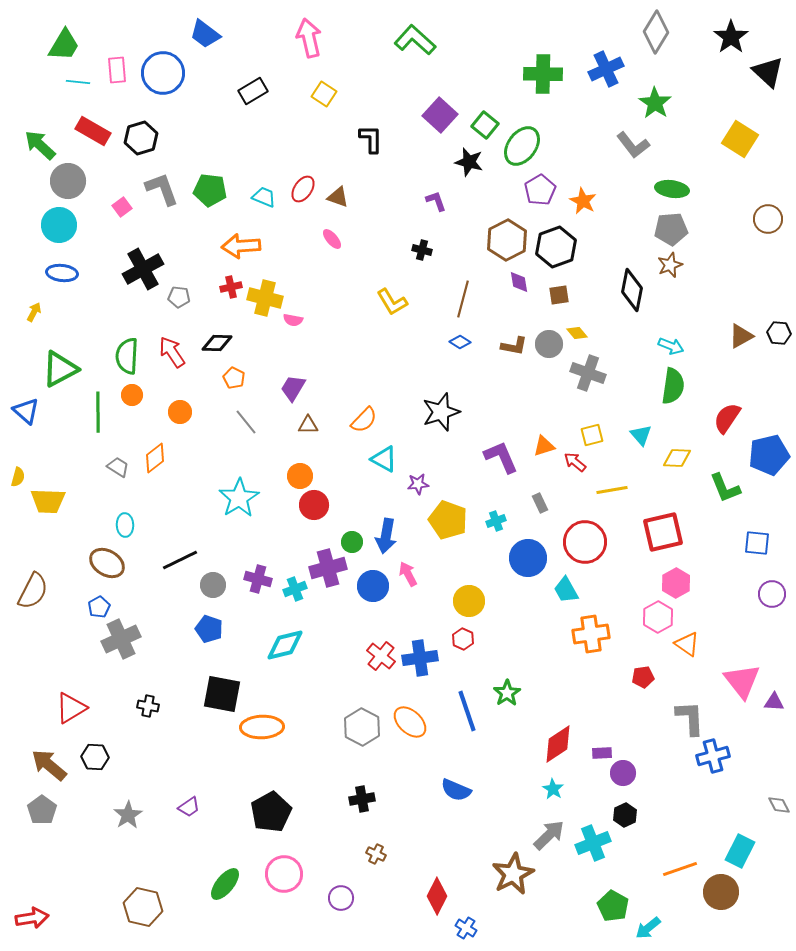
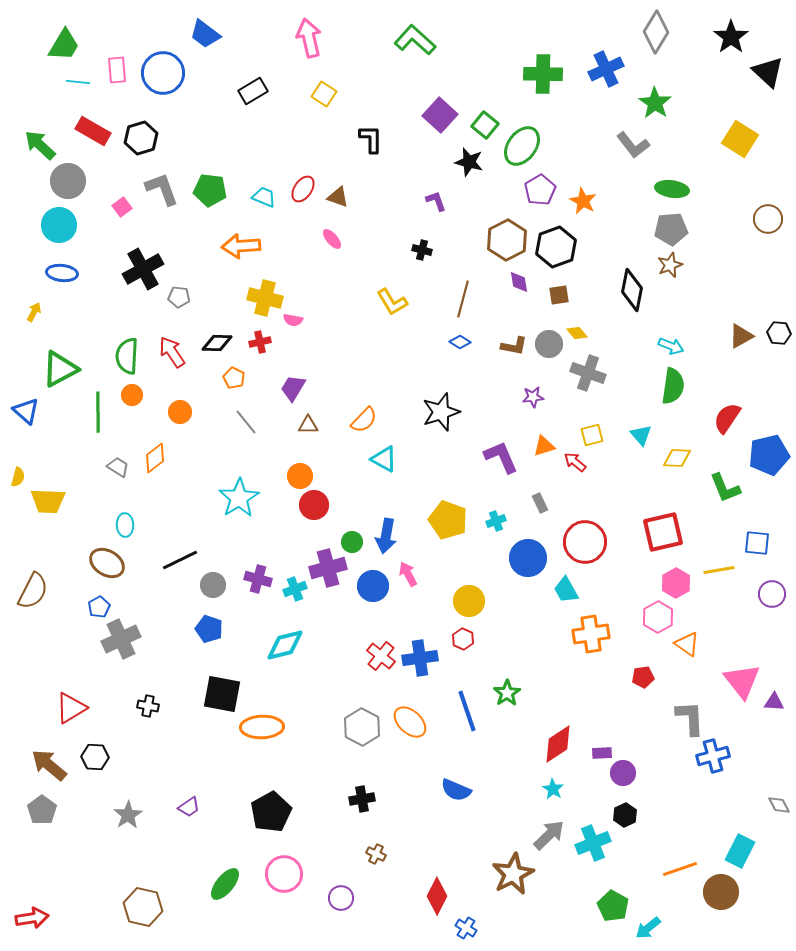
red cross at (231, 287): moved 29 px right, 55 px down
purple star at (418, 484): moved 115 px right, 87 px up
yellow line at (612, 490): moved 107 px right, 80 px down
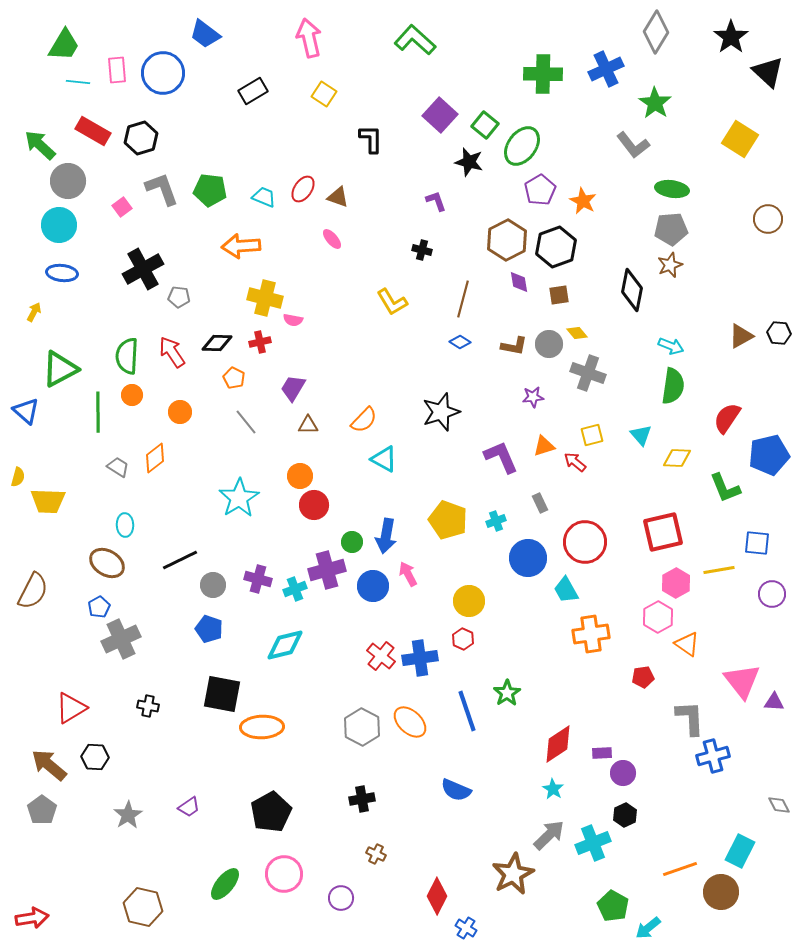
purple cross at (328, 568): moved 1 px left, 2 px down
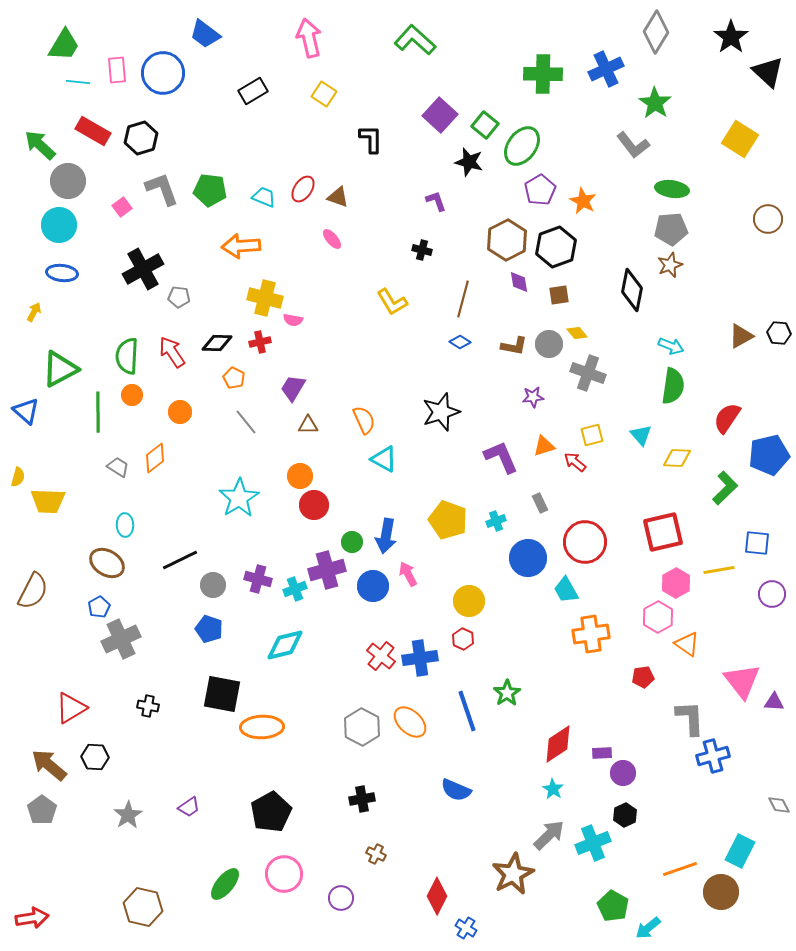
orange semicircle at (364, 420): rotated 68 degrees counterclockwise
green L-shape at (725, 488): rotated 112 degrees counterclockwise
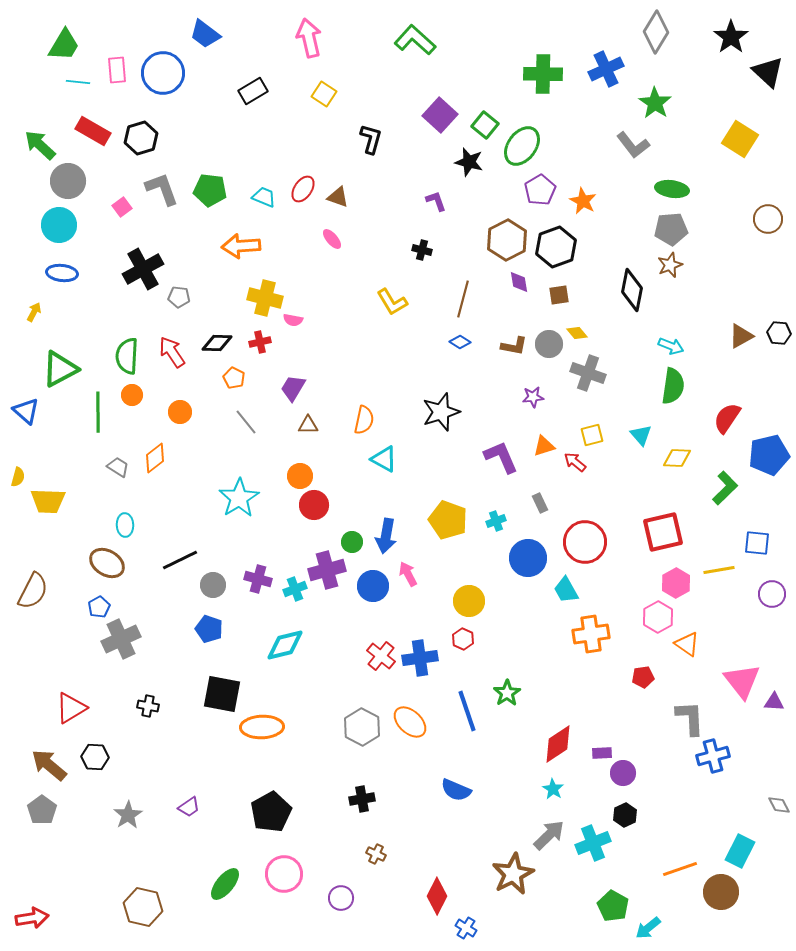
black L-shape at (371, 139): rotated 16 degrees clockwise
orange semicircle at (364, 420): rotated 36 degrees clockwise
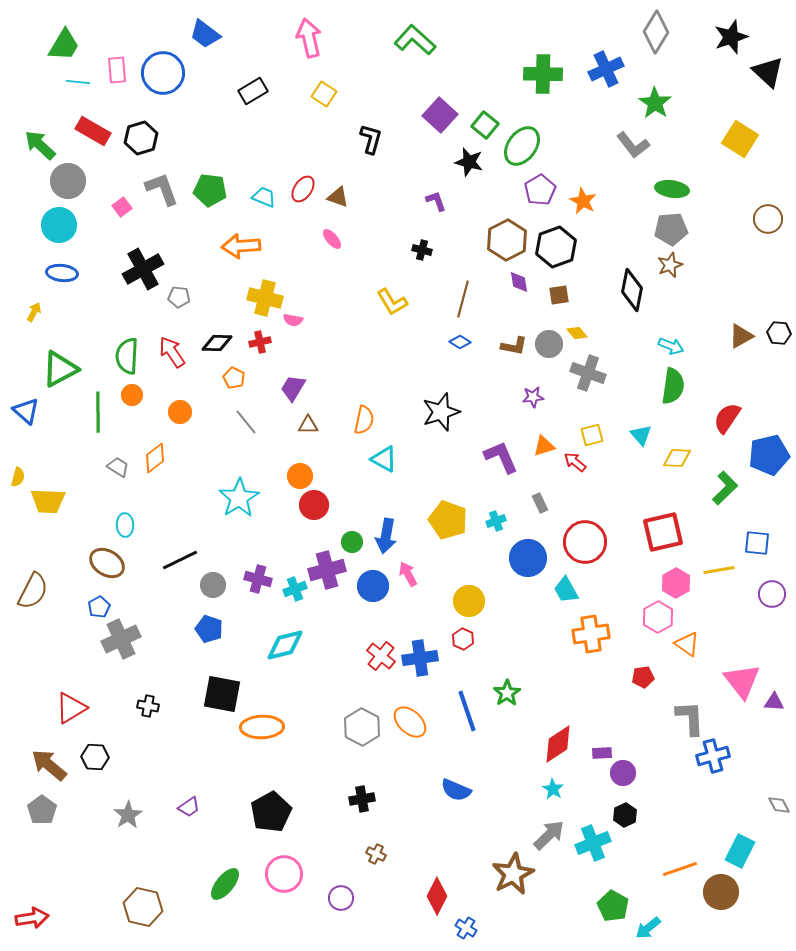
black star at (731, 37): rotated 16 degrees clockwise
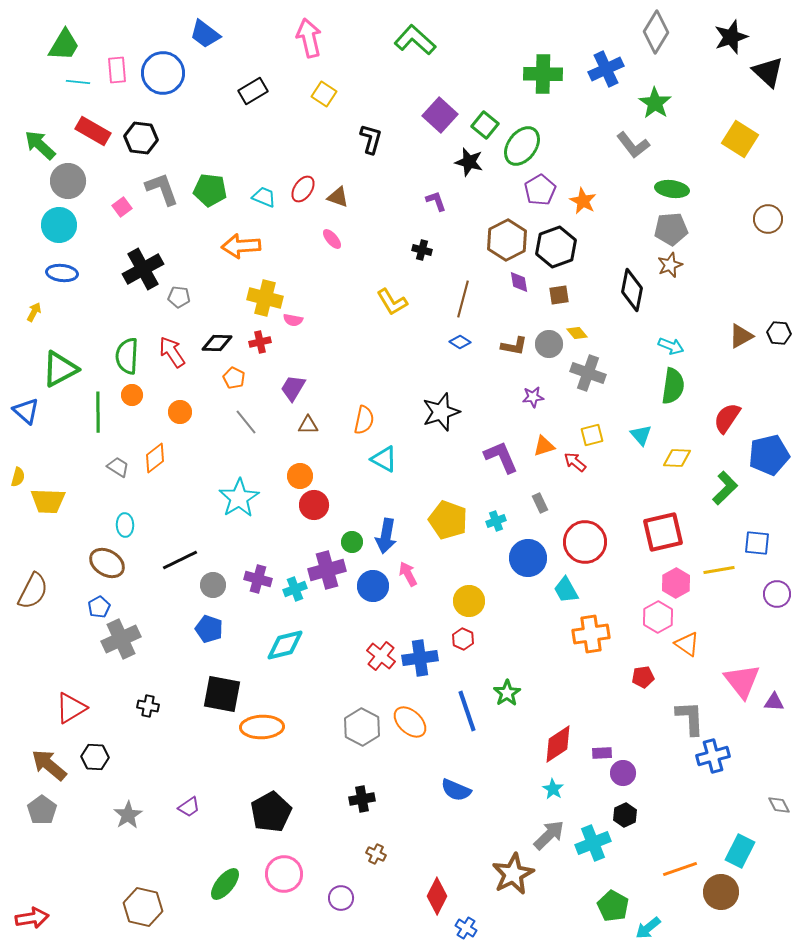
black hexagon at (141, 138): rotated 24 degrees clockwise
purple circle at (772, 594): moved 5 px right
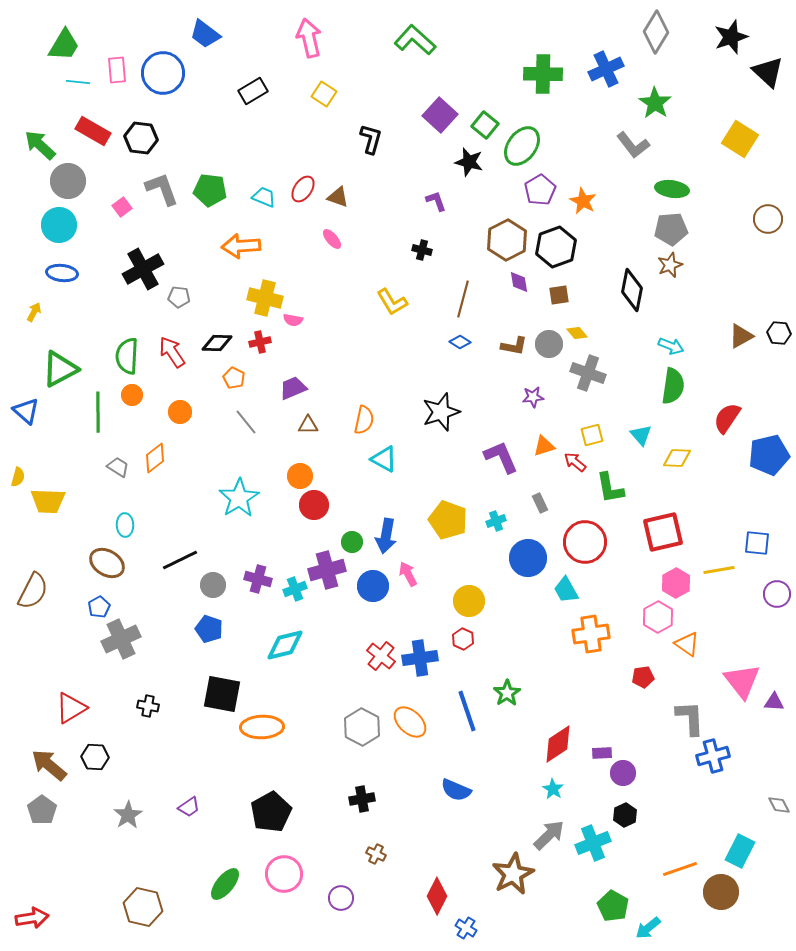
purple trapezoid at (293, 388): rotated 36 degrees clockwise
green L-shape at (725, 488): moved 115 px left; rotated 124 degrees clockwise
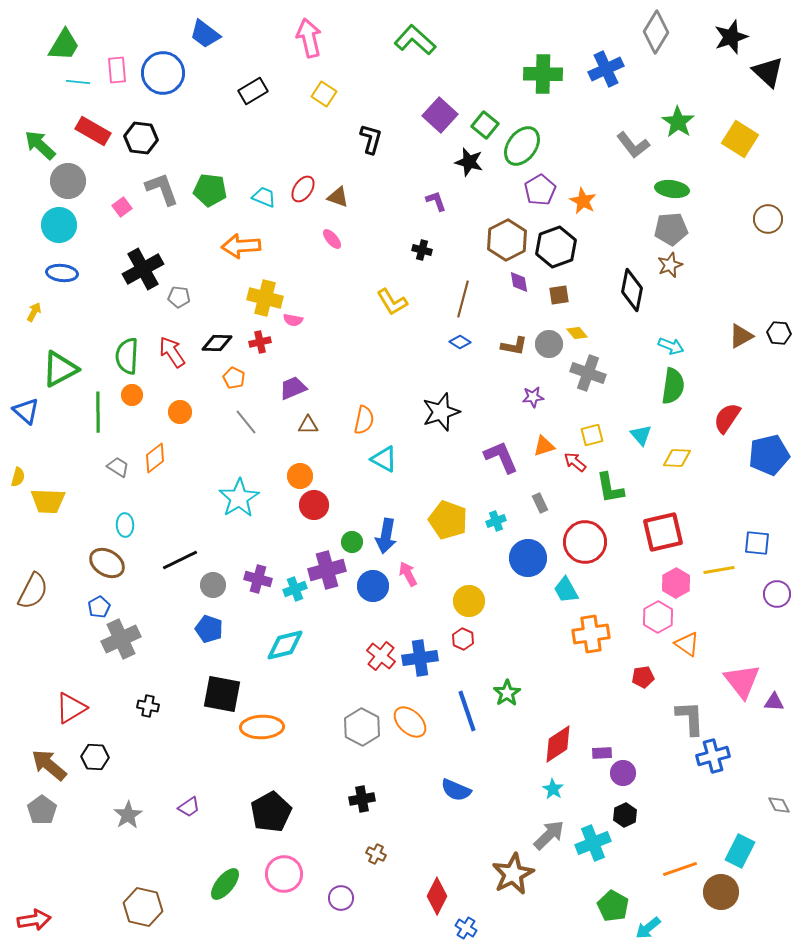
green star at (655, 103): moved 23 px right, 19 px down
red arrow at (32, 918): moved 2 px right, 2 px down
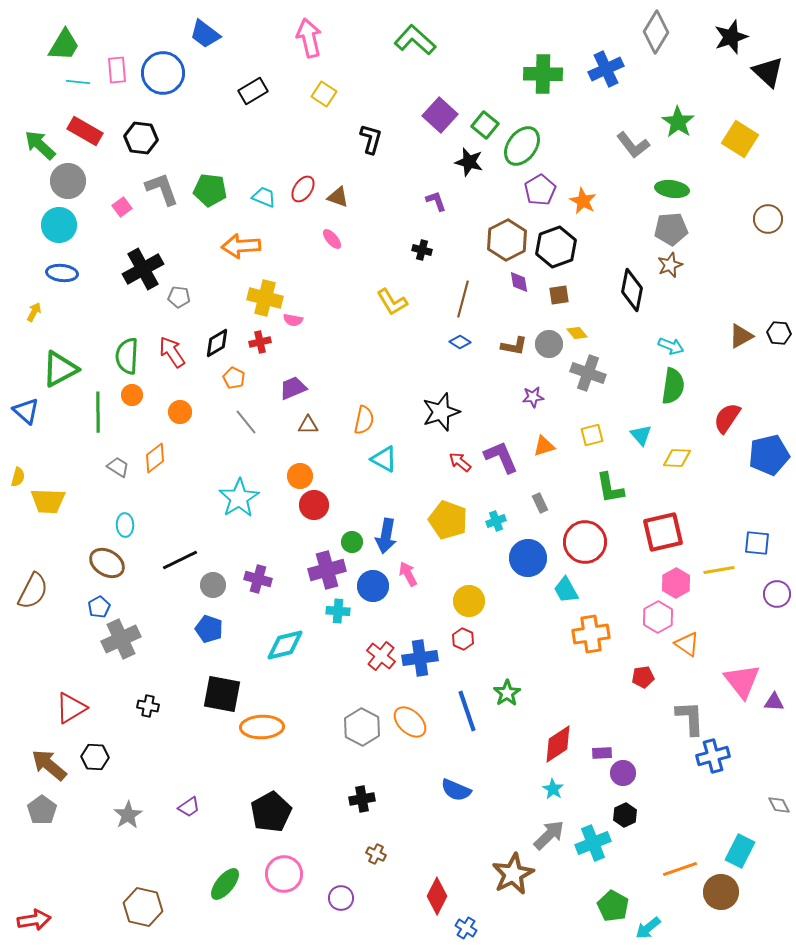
red rectangle at (93, 131): moved 8 px left
black diamond at (217, 343): rotated 32 degrees counterclockwise
red arrow at (575, 462): moved 115 px left
cyan cross at (295, 589): moved 43 px right, 22 px down; rotated 25 degrees clockwise
